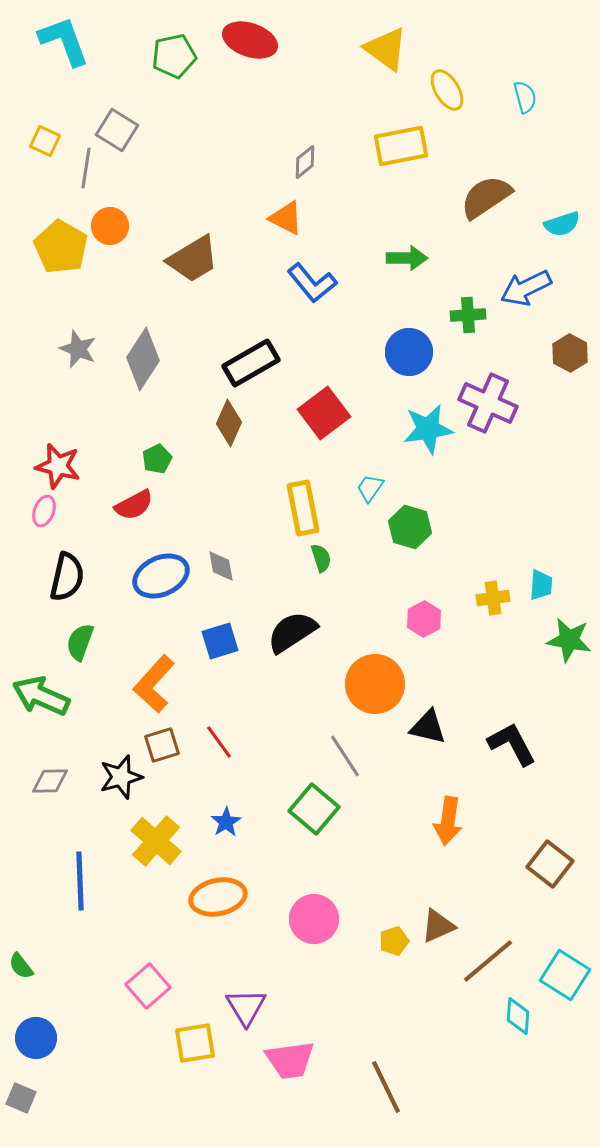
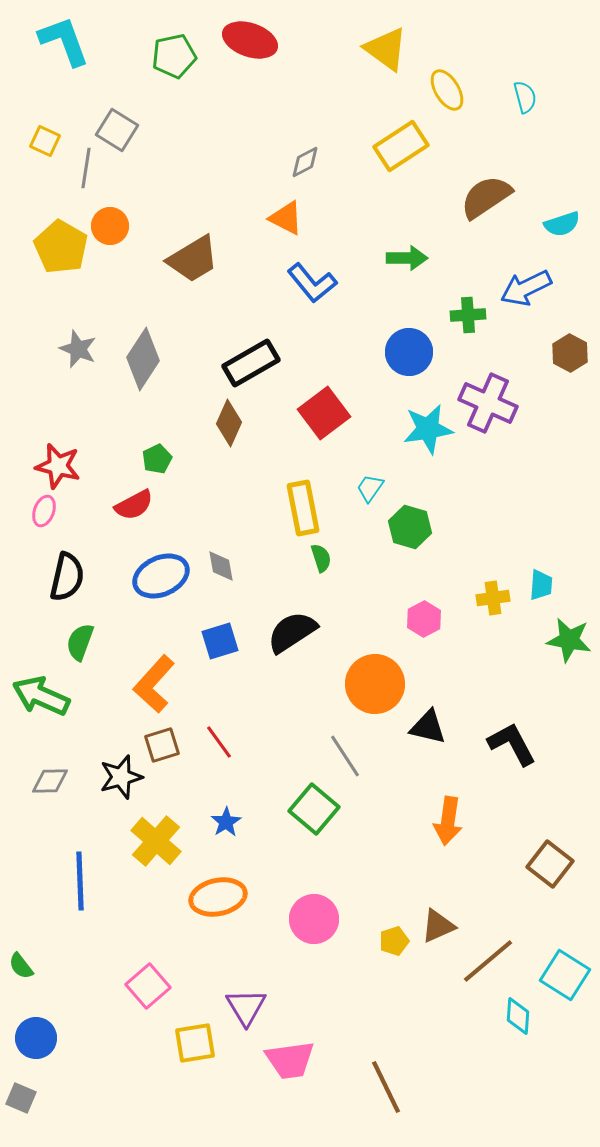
yellow rectangle at (401, 146): rotated 22 degrees counterclockwise
gray diamond at (305, 162): rotated 12 degrees clockwise
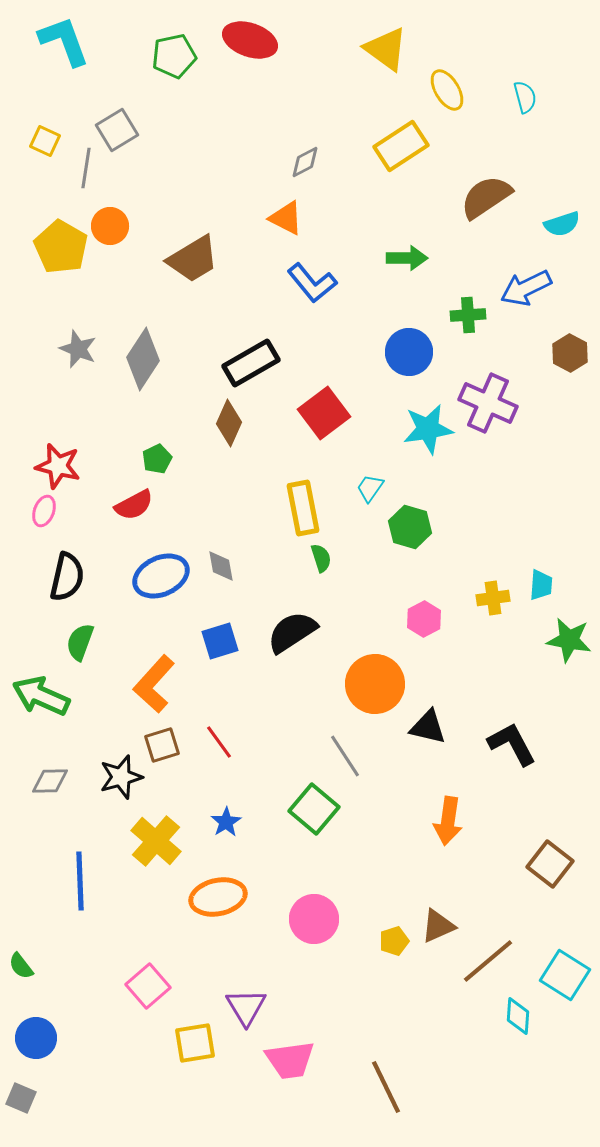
gray square at (117, 130): rotated 27 degrees clockwise
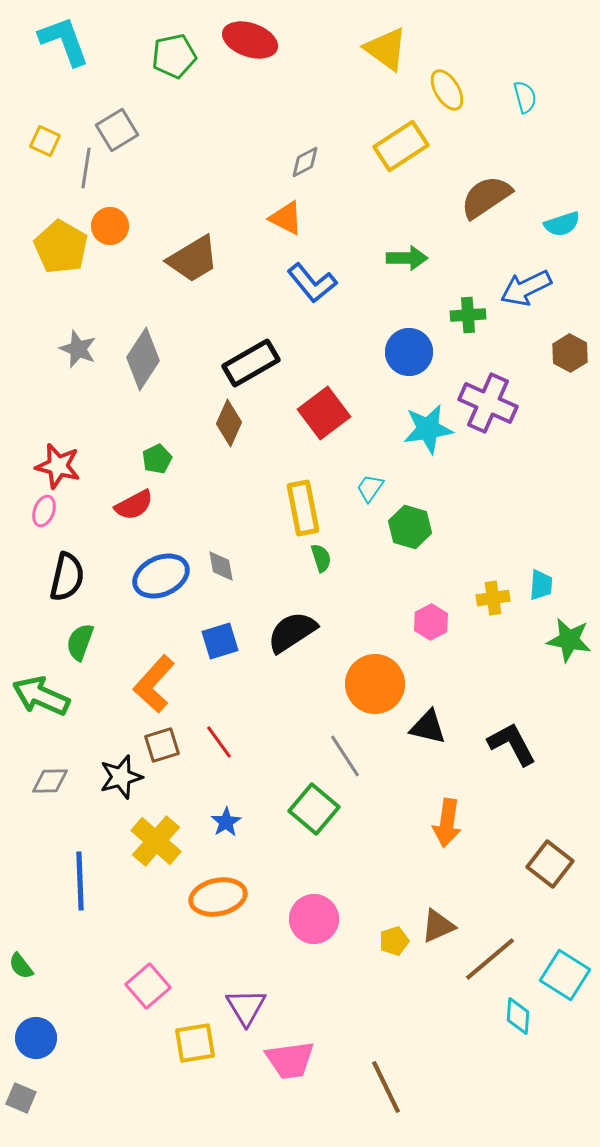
pink hexagon at (424, 619): moved 7 px right, 3 px down
orange arrow at (448, 821): moved 1 px left, 2 px down
brown line at (488, 961): moved 2 px right, 2 px up
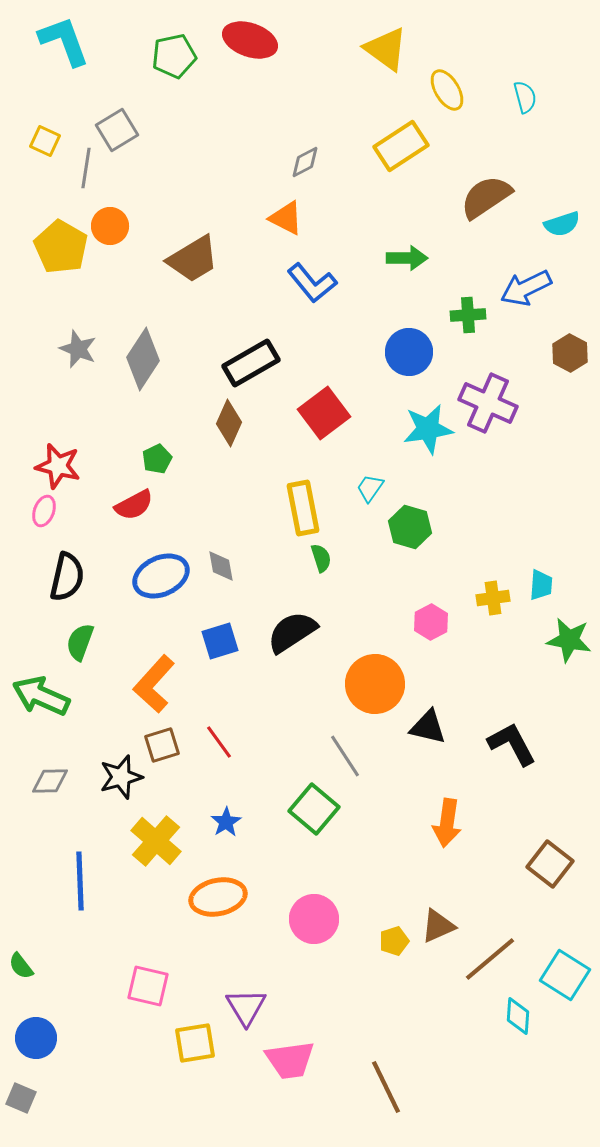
pink square at (148, 986): rotated 36 degrees counterclockwise
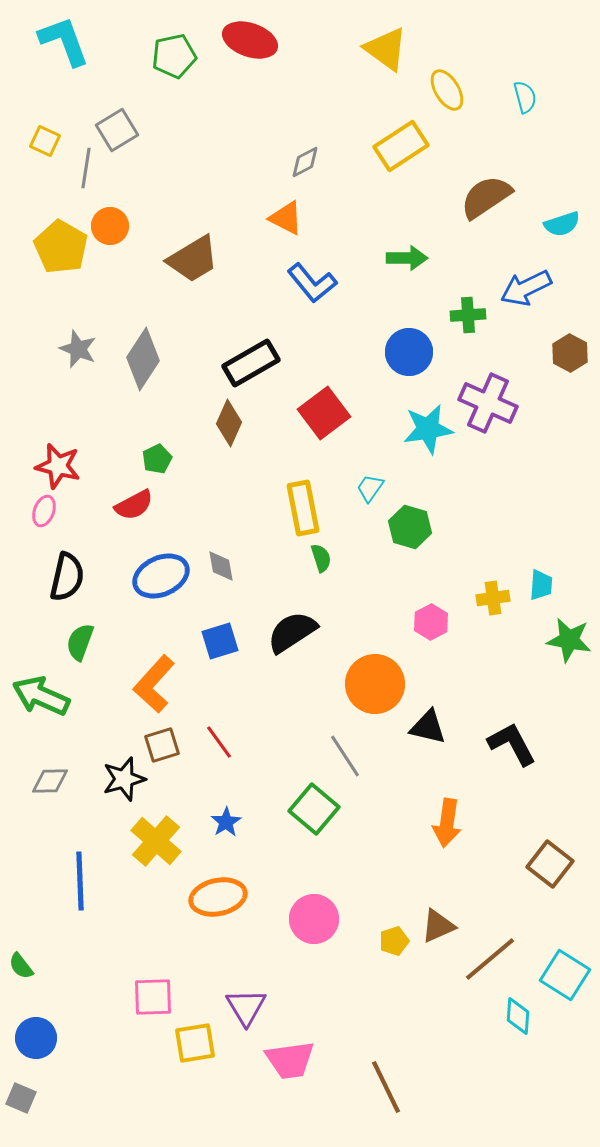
black star at (121, 777): moved 3 px right, 2 px down
pink square at (148, 986): moved 5 px right, 11 px down; rotated 15 degrees counterclockwise
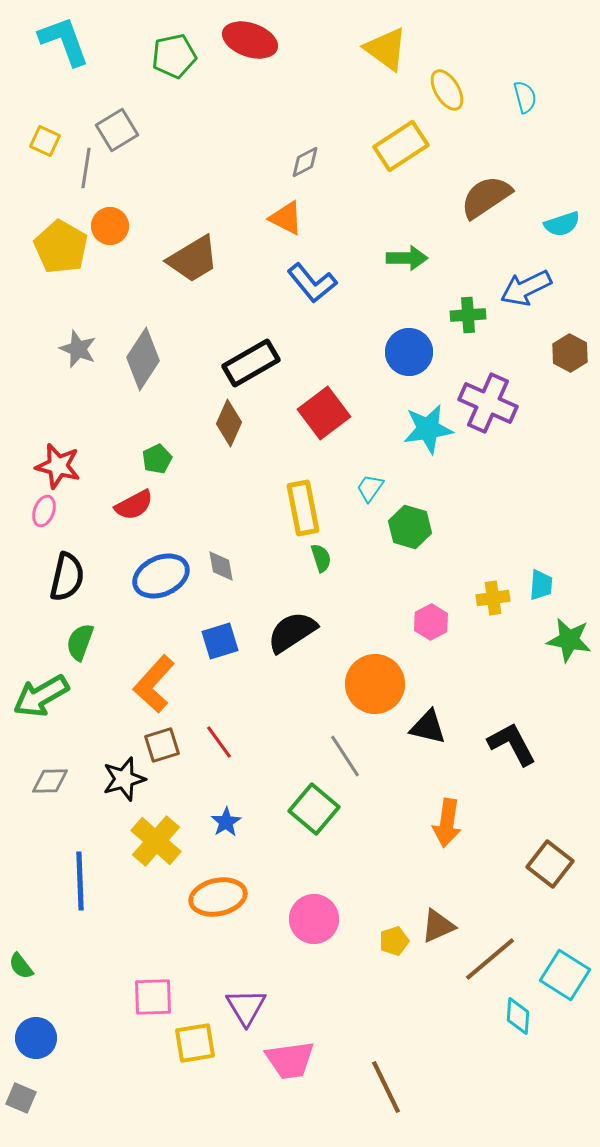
green arrow at (41, 696): rotated 54 degrees counterclockwise
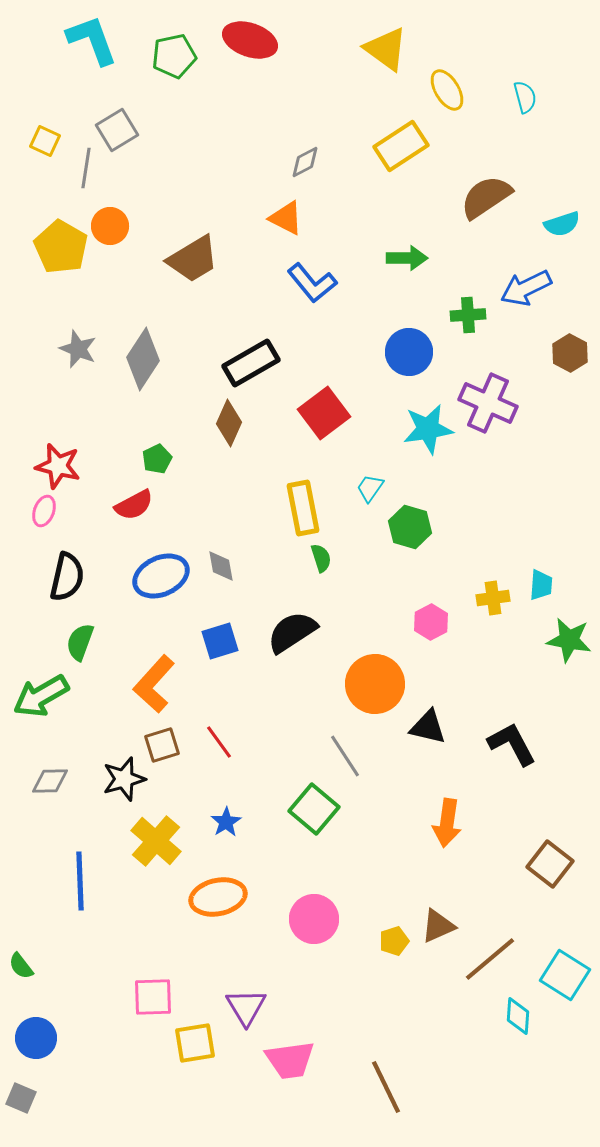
cyan L-shape at (64, 41): moved 28 px right, 1 px up
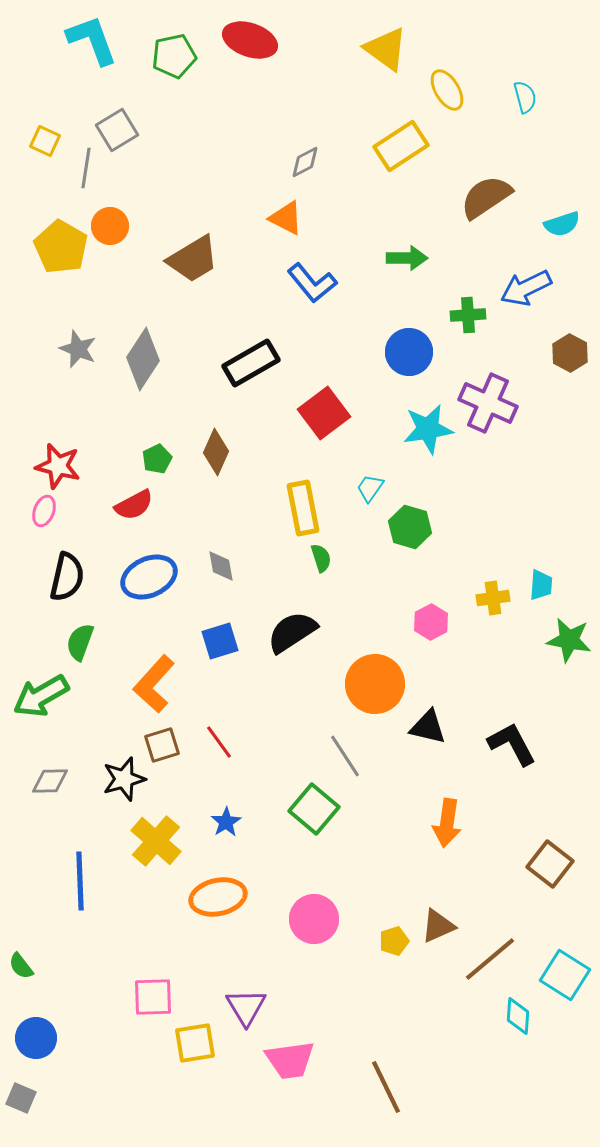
brown diamond at (229, 423): moved 13 px left, 29 px down
blue ellipse at (161, 576): moved 12 px left, 1 px down
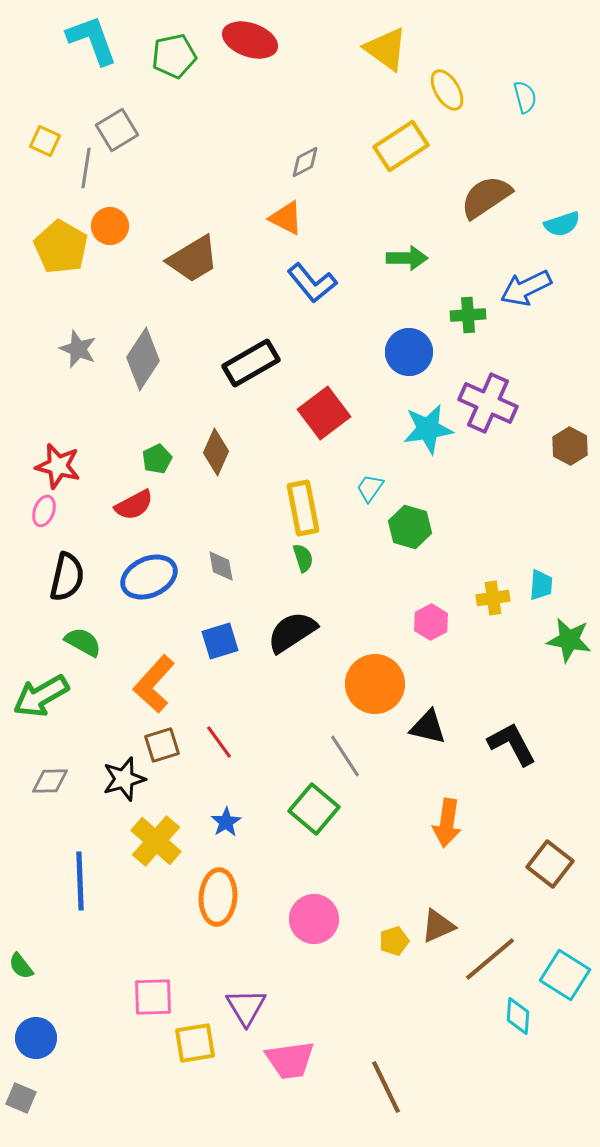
brown hexagon at (570, 353): moved 93 px down
green semicircle at (321, 558): moved 18 px left
green semicircle at (80, 642): moved 3 px right; rotated 99 degrees clockwise
orange ellipse at (218, 897): rotated 74 degrees counterclockwise
